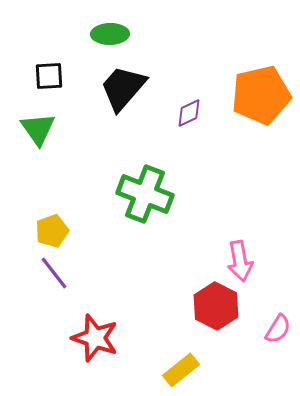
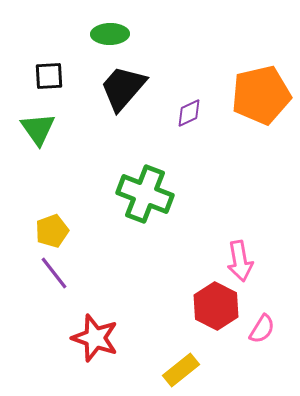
pink semicircle: moved 16 px left
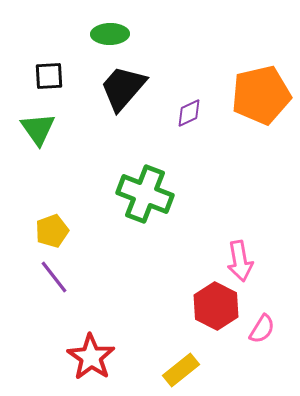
purple line: moved 4 px down
red star: moved 4 px left, 19 px down; rotated 15 degrees clockwise
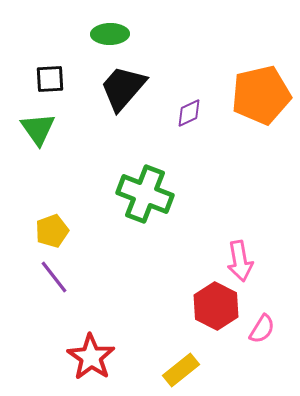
black square: moved 1 px right, 3 px down
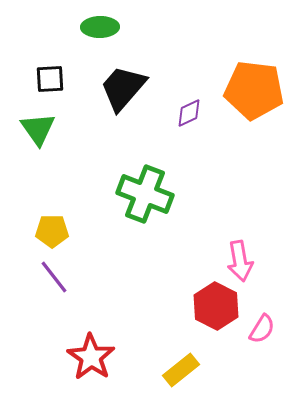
green ellipse: moved 10 px left, 7 px up
orange pentagon: moved 7 px left, 5 px up; rotated 20 degrees clockwise
yellow pentagon: rotated 20 degrees clockwise
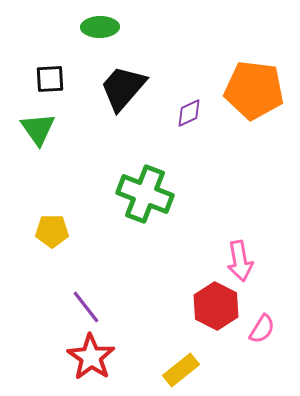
purple line: moved 32 px right, 30 px down
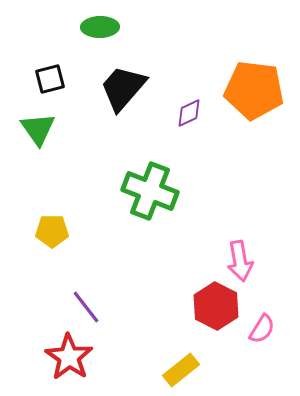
black square: rotated 12 degrees counterclockwise
green cross: moved 5 px right, 3 px up
red star: moved 22 px left
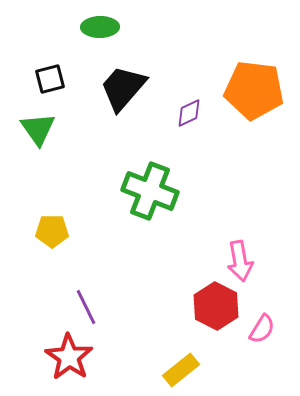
purple line: rotated 12 degrees clockwise
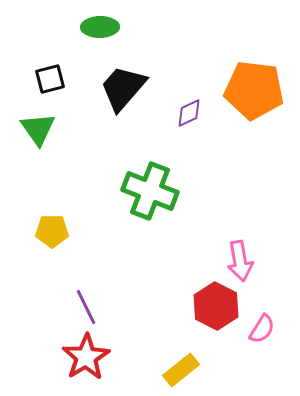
red star: moved 17 px right; rotated 6 degrees clockwise
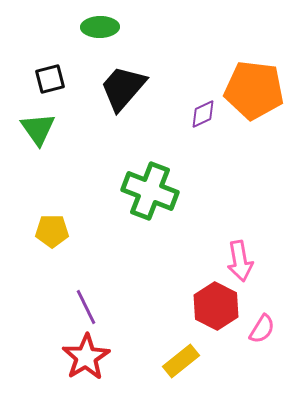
purple diamond: moved 14 px right, 1 px down
yellow rectangle: moved 9 px up
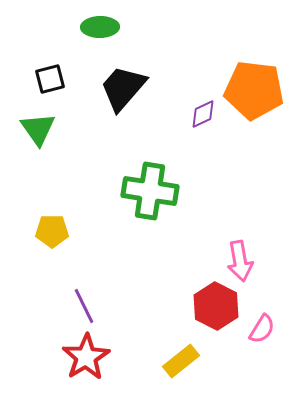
green cross: rotated 12 degrees counterclockwise
purple line: moved 2 px left, 1 px up
